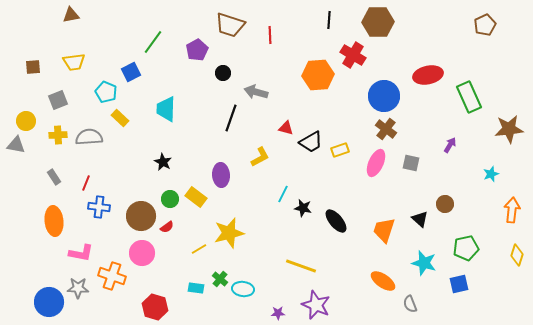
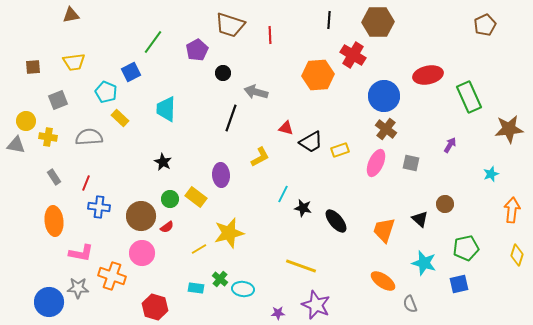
yellow cross at (58, 135): moved 10 px left, 2 px down; rotated 12 degrees clockwise
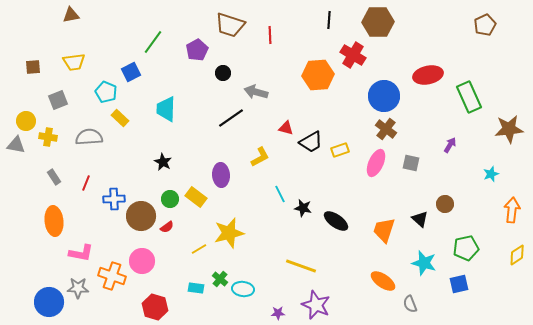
black line at (231, 118): rotated 36 degrees clockwise
cyan line at (283, 194): moved 3 px left; rotated 54 degrees counterclockwise
blue cross at (99, 207): moved 15 px right, 8 px up; rotated 10 degrees counterclockwise
black ellipse at (336, 221): rotated 15 degrees counterclockwise
pink circle at (142, 253): moved 8 px down
yellow diamond at (517, 255): rotated 40 degrees clockwise
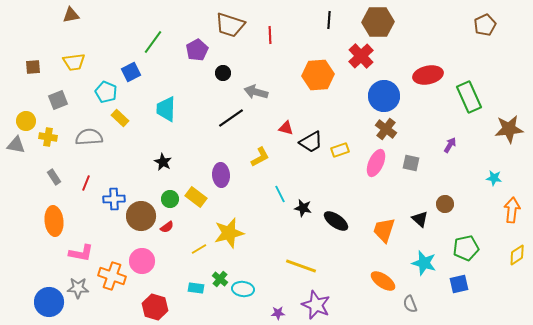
red cross at (353, 55): moved 8 px right, 1 px down; rotated 15 degrees clockwise
cyan star at (491, 174): moved 3 px right, 4 px down; rotated 28 degrees clockwise
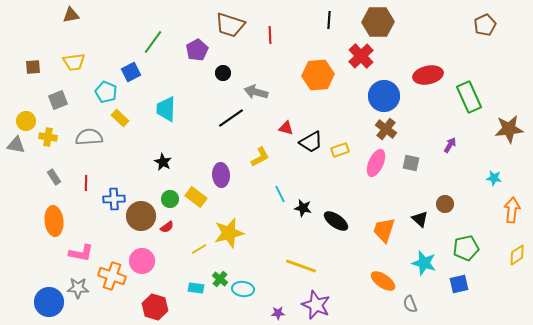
red line at (86, 183): rotated 21 degrees counterclockwise
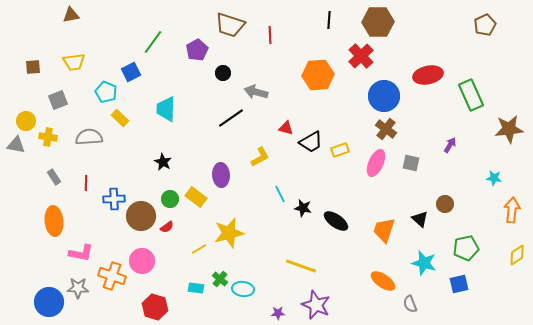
green rectangle at (469, 97): moved 2 px right, 2 px up
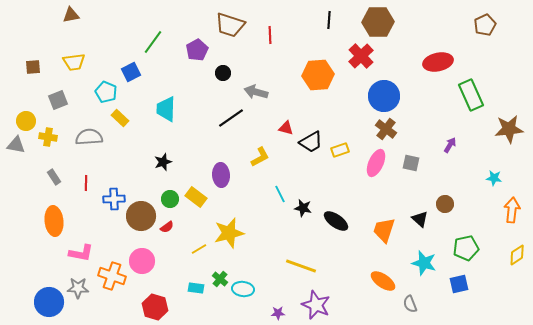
red ellipse at (428, 75): moved 10 px right, 13 px up
black star at (163, 162): rotated 24 degrees clockwise
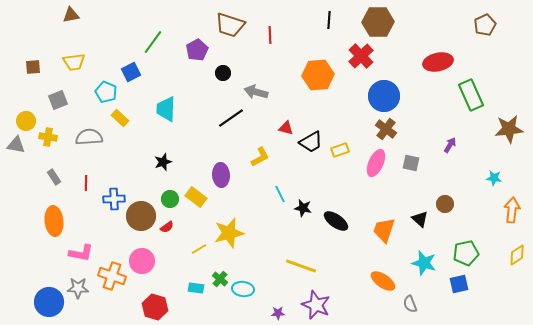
green pentagon at (466, 248): moved 5 px down
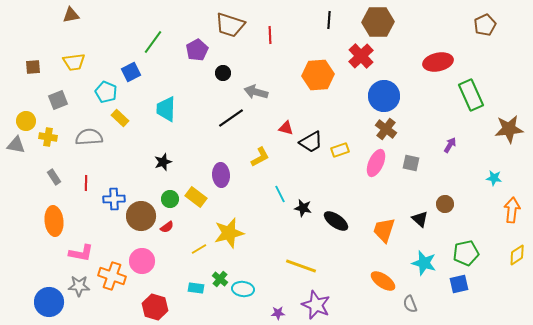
gray star at (78, 288): moved 1 px right, 2 px up
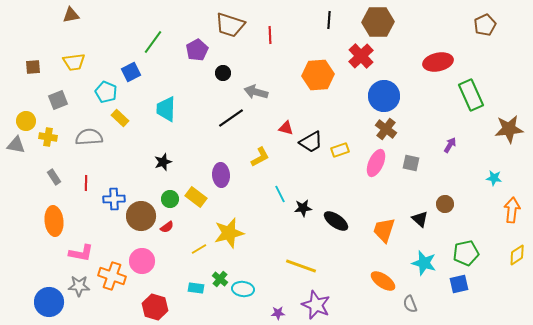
black star at (303, 208): rotated 18 degrees counterclockwise
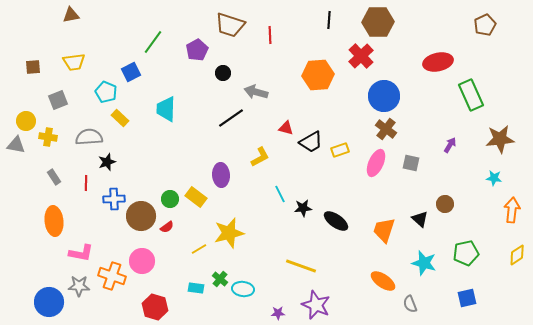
brown star at (509, 129): moved 9 px left, 10 px down
black star at (163, 162): moved 56 px left
blue square at (459, 284): moved 8 px right, 14 px down
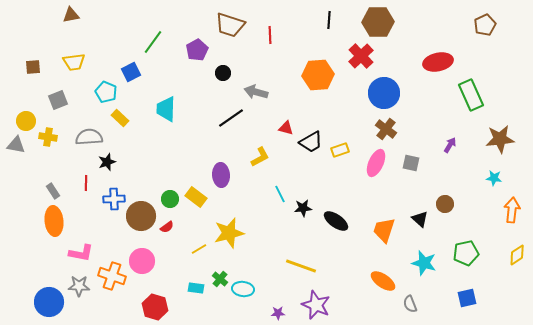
blue circle at (384, 96): moved 3 px up
gray rectangle at (54, 177): moved 1 px left, 14 px down
